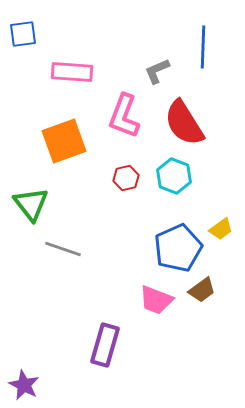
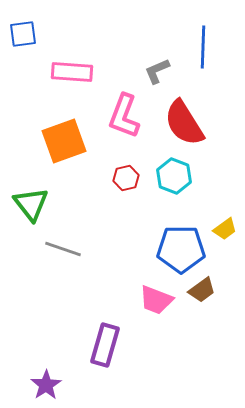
yellow trapezoid: moved 4 px right
blue pentagon: moved 3 px right, 1 px down; rotated 24 degrees clockwise
purple star: moved 22 px right; rotated 12 degrees clockwise
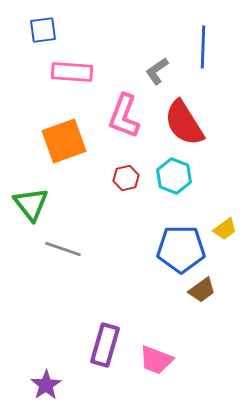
blue square: moved 20 px right, 4 px up
gray L-shape: rotated 12 degrees counterclockwise
pink trapezoid: moved 60 px down
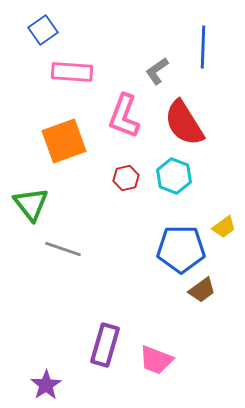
blue square: rotated 28 degrees counterclockwise
yellow trapezoid: moved 1 px left, 2 px up
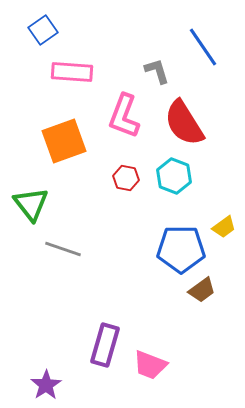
blue line: rotated 36 degrees counterclockwise
gray L-shape: rotated 108 degrees clockwise
red hexagon: rotated 25 degrees clockwise
pink trapezoid: moved 6 px left, 5 px down
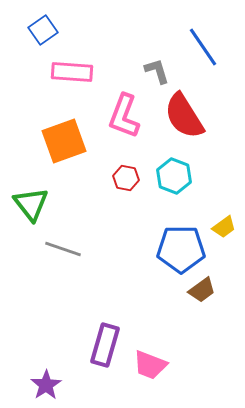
red semicircle: moved 7 px up
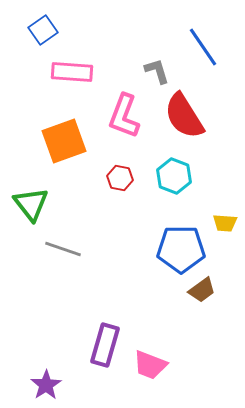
red hexagon: moved 6 px left
yellow trapezoid: moved 1 px right, 4 px up; rotated 40 degrees clockwise
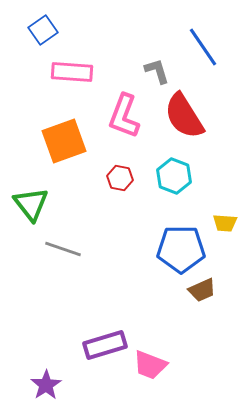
brown trapezoid: rotated 12 degrees clockwise
purple rectangle: rotated 57 degrees clockwise
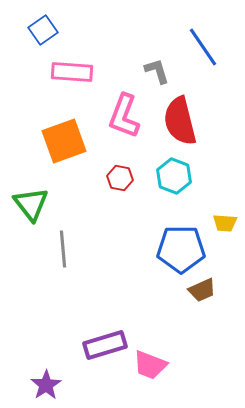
red semicircle: moved 4 px left, 5 px down; rotated 18 degrees clockwise
gray line: rotated 66 degrees clockwise
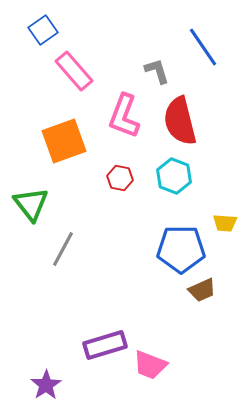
pink rectangle: moved 2 px right, 1 px up; rotated 45 degrees clockwise
gray line: rotated 33 degrees clockwise
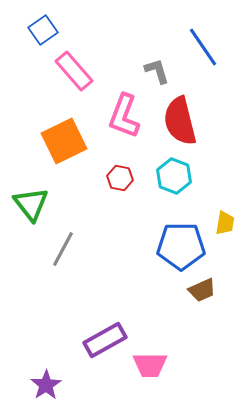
orange square: rotated 6 degrees counterclockwise
yellow trapezoid: rotated 85 degrees counterclockwise
blue pentagon: moved 3 px up
purple rectangle: moved 5 px up; rotated 12 degrees counterclockwise
pink trapezoid: rotated 21 degrees counterclockwise
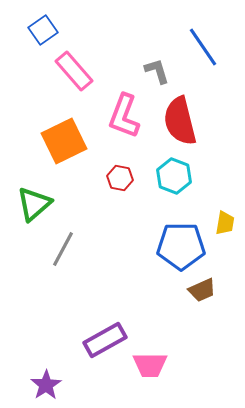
green triangle: moved 3 px right; rotated 27 degrees clockwise
